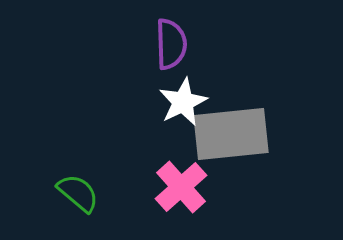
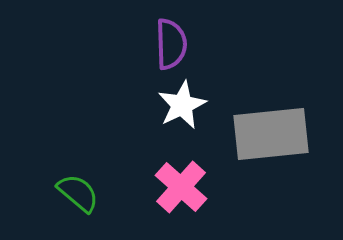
white star: moved 1 px left, 3 px down
gray rectangle: moved 40 px right
pink cross: rotated 6 degrees counterclockwise
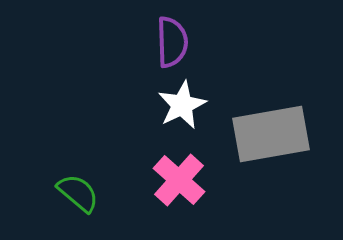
purple semicircle: moved 1 px right, 2 px up
gray rectangle: rotated 4 degrees counterclockwise
pink cross: moved 2 px left, 7 px up
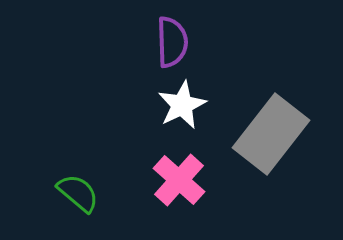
gray rectangle: rotated 42 degrees counterclockwise
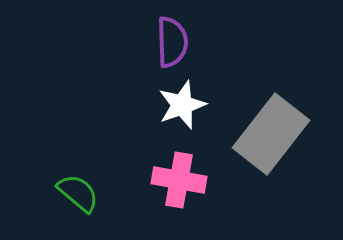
white star: rotated 6 degrees clockwise
pink cross: rotated 32 degrees counterclockwise
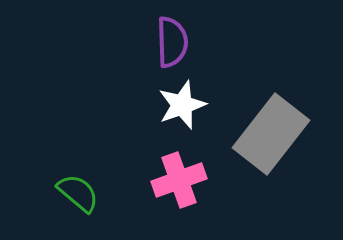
pink cross: rotated 30 degrees counterclockwise
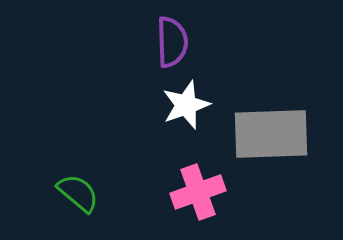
white star: moved 4 px right
gray rectangle: rotated 50 degrees clockwise
pink cross: moved 19 px right, 12 px down
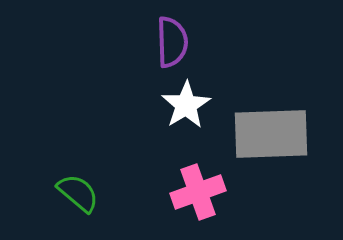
white star: rotated 12 degrees counterclockwise
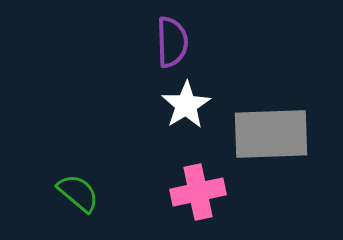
pink cross: rotated 8 degrees clockwise
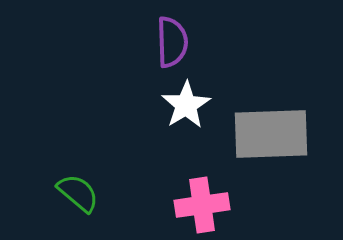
pink cross: moved 4 px right, 13 px down; rotated 4 degrees clockwise
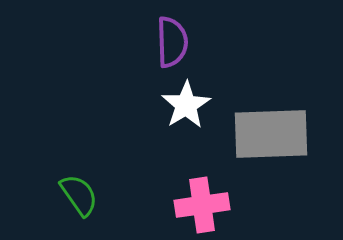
green semicircle: moved 1 px right, 2 px down; rotated 15 degrees clockwise
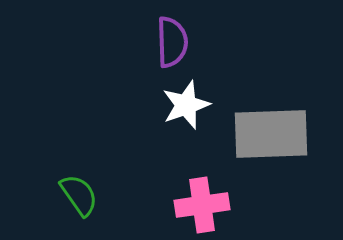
white star: rotated 12 degrees clockwise
